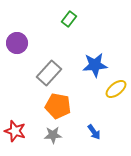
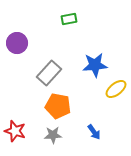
green rectangle: rotated 42 degrees clockwise
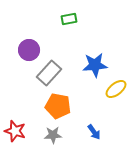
purple circle: moved 12 px right, 7 px down
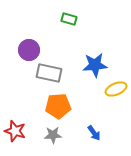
green rectangle: rotated 28 degrees clockwise
gray rectangle: rotated 60 degrees clockwise
yellow ellipse: rotated 15 degrees clockwise
orange pentagon: rotated 15 degrees counterclockwise
blue arrow: moved 1 px down
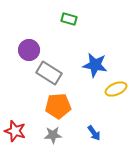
blue star: rotated 15 degrees clockwise
gray rectangle: rotated 20 degrees clockwise
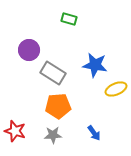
gray rectangle: moved 4 px right
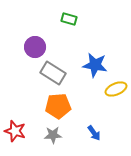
purple circle: moved 6 px right, 3 px up
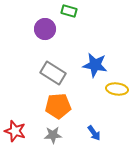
green rectangle: moved 8 px up
purple circle: moved 10 px right, 18 px up
yellow ellipse: moved 1 px right; rotated 30 degrees clockwise
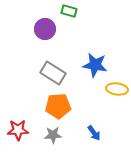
red star: moved 3 px right, 1 px up; rotated 20 degrees counterclockwise
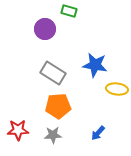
blue arrow: moved 4 px right; rotated 77 degrees clockwise
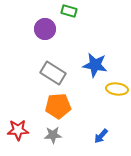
blue arrow: moved 3 px right, 3 px down
